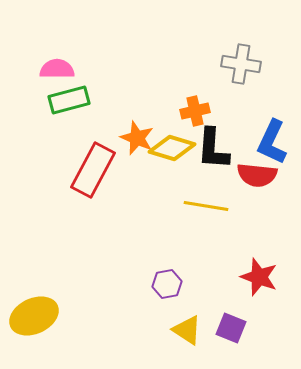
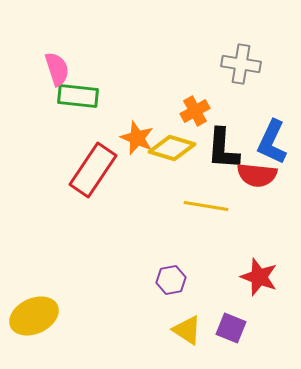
pink semicircle: rotated 72 degrees clockwise
green rectangle: moved 9 px right, 4 px up; rotated 21 degrees clockwise
orange cross: rotated 16 degrees counterclockwise
black L-shape: moved 10 px right
red rectangle: rotated 6 degrees clockwise
purple hexagon: moved 4 px right, 4 px up
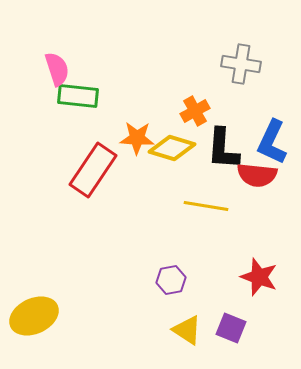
orange star: rotated 20 degrees counterclockwise
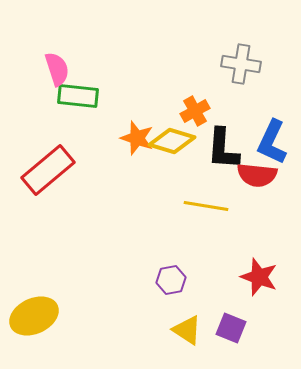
orange star: rotated 16 degrees clockwise
yellow diamond: moved 7 px up
red rectangle: moved 45 px left; rotated 16 degrees clockwise
